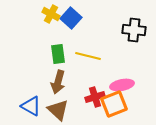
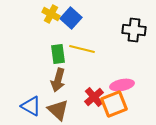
yellow line: moved 6 px left, 7 px up
brown arrow: moved 2 px up
red cross: moved 1 px left; rotated 24 degrees counterclockwise
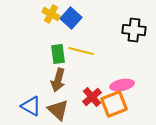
yellow line: moved 1 px left, 2 px down
red cross: moved 2 px left
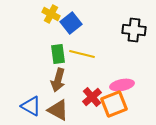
blue square: moved 5 px down; rotated 10 degrees clockwise
yellow line: moved 1 px right, 3 px down
brown triangle: rotated 15 degrees counterclockwise
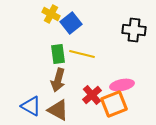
red cross: moved 2 px up
